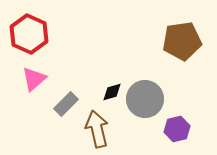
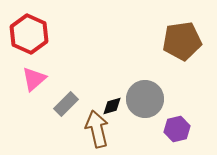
black diamond: moved 14 px down
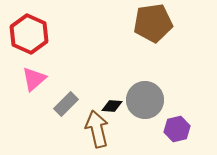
brown pentagon: moved 29 px left, 18 px up
gray circle: moved 1 px down
black diamond: rotated 20 degrees clockwise
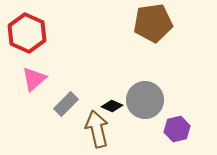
red hexagon: moved 2 px left, 1 px up
black diamond: rotated 20 degrees clockwise
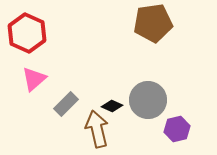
gray circle: moved 3 px right
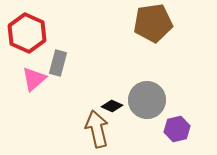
gray circle: moved 1 px left
gray rectangle: moved 8 px left, 41 px up; rotated 30 degrees counterclockwise
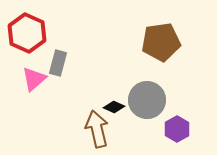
brown pentagon: moved 8 px right, 19 px down
black diamond: moved 2 px right, 1 px down
purple hexagon: rotated 15 degrees counterclockwise
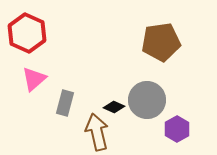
gray rectangle: moved 7 px right, 40 px down
brown arrow: moved 3 px down
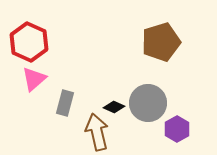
red hexagon: moved 2 px right, 9 px down
brown pentagon: rotated 9 degrees counterclockwise
gray circle: moved 1 px right, 3 px down
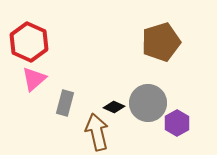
purple hexagon: moved 6 px up
